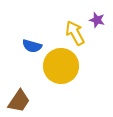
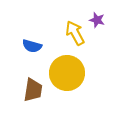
yellow circle: moved 6 px right, 7 px down
brown trapezoid: moved 14 px right, 11 px up; rotated 25 degrees counterclockwise
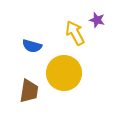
yellow circle: moved 3 px left
brown trapezoid: moved 4 px left, 1 px down
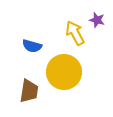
yellow circle: moved 1 px up
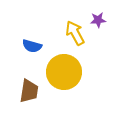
purple star: moved 1 px right; rotated 21 degrees counterclockwise
